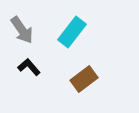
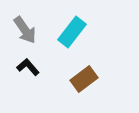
gray arrow: moved 3 px right
black L-shape: moved 1 px left
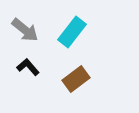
gray arrow: rotated 16 degrees counterclockwise
brown rectangle: moved 8 px left
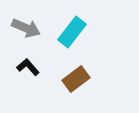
gray arrow: moved 1 px right, 2 px up; rotated 16 degrees counterclockwise
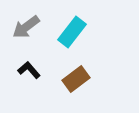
gray arrow: moved 1 px up; rotated 120 degrees clockwise
black L-shape: moved 1 px right, 3 px down
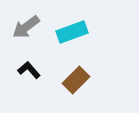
cyan rectangle: rotated 32 degrees clockwise
brown rectangle: moved 1 px down; rotated 8 degrees counterclockwise
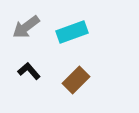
black L-shape: moved 1 px down
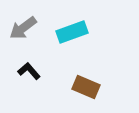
gray arrow: moved 3 px left, 1 px down
brown rectangle: moved 10 px right, 7 px down; rotated 68 degrees clockwise
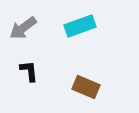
cyan rectangle: moved 8 px right, 6 px up
black L-shape: rotated 35 degrees clockwise
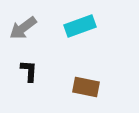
black L-shape: rotated 10 degrees clockwise
brown rectangle: rotated 12 degrees counterclockwise
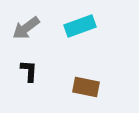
gray arrow: moved 3 px right
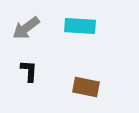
cyan rectangle: rotated 24 degrees clockwise
